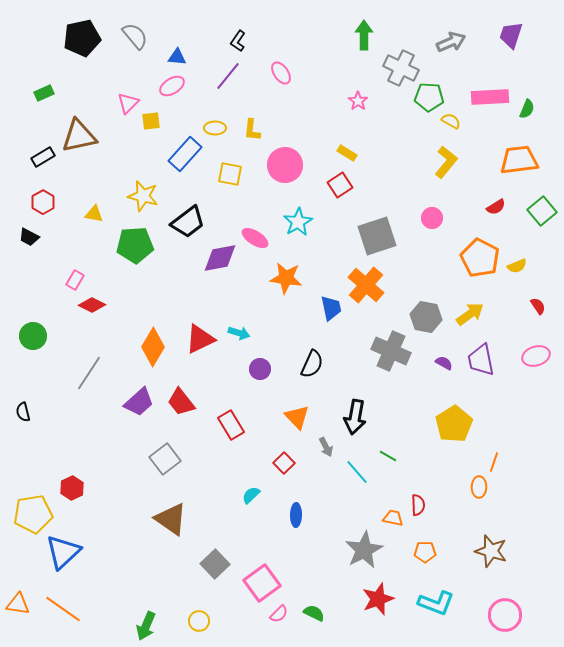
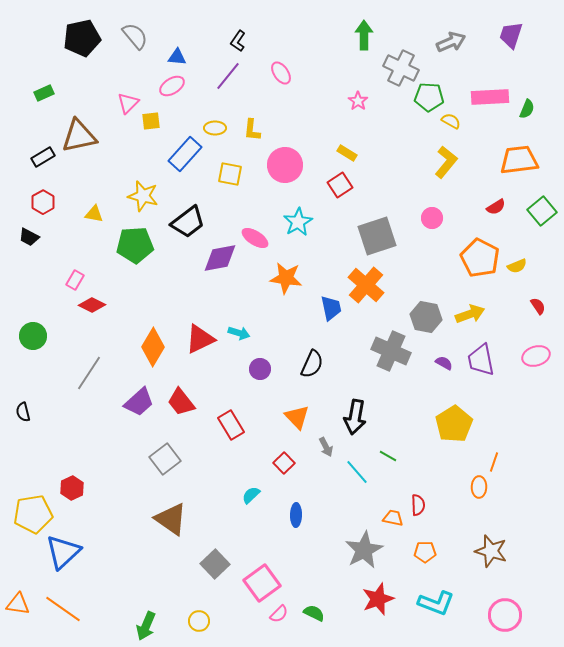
yellow arrow at (470, 314): rotated 16 degrees clockwise
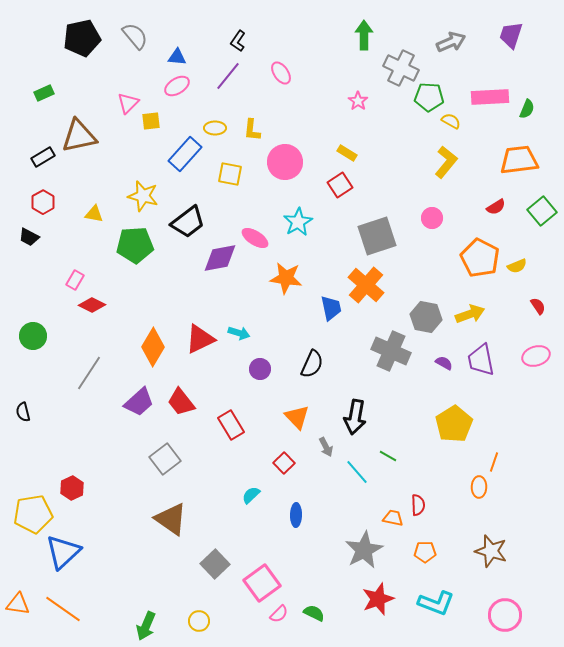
pink ellipse at (172, 86): moved 5 px right
pink circle at (285, 165): moved 3 px up
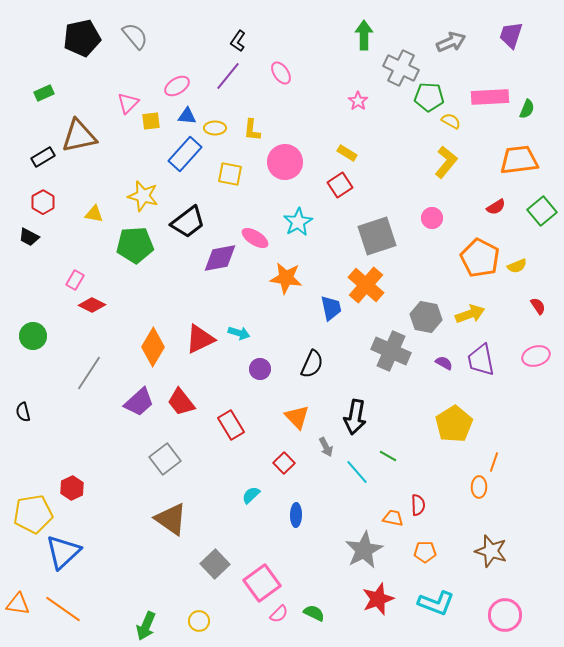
blue triangle at (177, 57): moved 10 px right, 59 px down
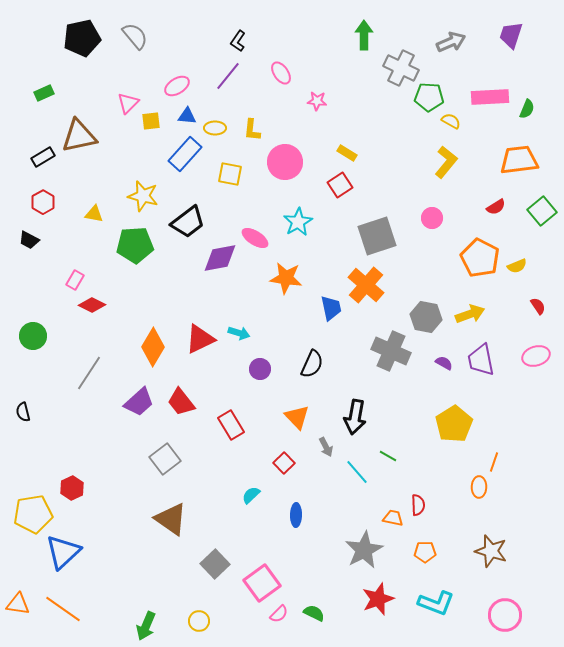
pink star at (358, 101): moved 41 px left; rotated 30 degrees counterclockwise
black trapezoid at (29, 237): moved 3 px down
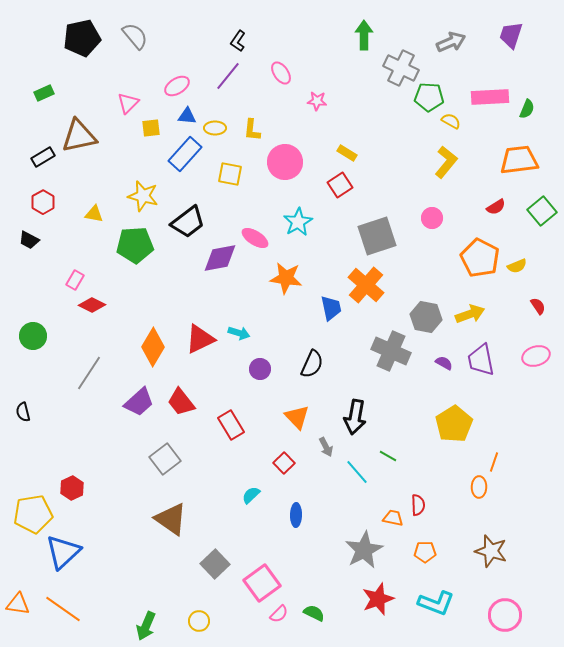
yellow square at (151, 121): moved 7 px down
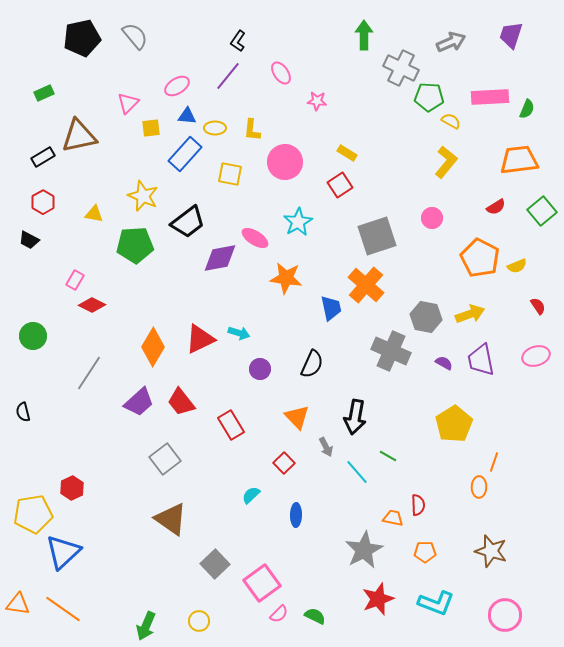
yellow star at (143, 196): rotated 8 degrees clockwise
green semicircle at (314, 613): moved 1 px right, 3 px down
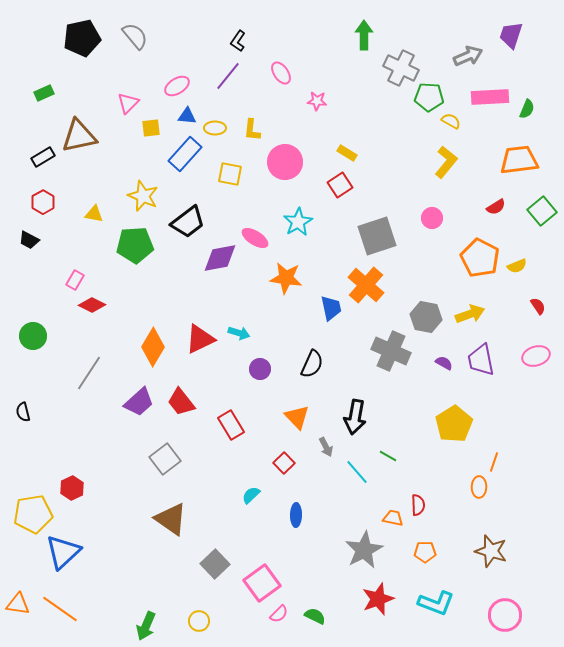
gray arrow at (451, 42): moved 17 px right, 14 px down
orange line at (63, 609): moved 3 px left
